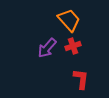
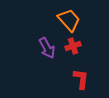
purple arrow: rotated 70 degrees counterclockwise
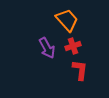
orange trapezoid: moved 2 px left
red L-shape: moved 1 px left, 9 px up
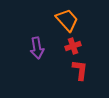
purple arrow: moved 10 px left; rotated 20 degrees clockwise
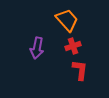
purple arrow: rotated 20 degrees clockwise
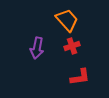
red cross: moved 1 px left
red L-shape: moved 7 px down; rotated 75 degrees clockwise
